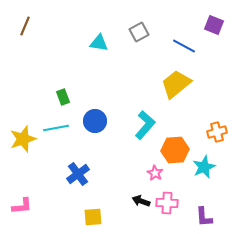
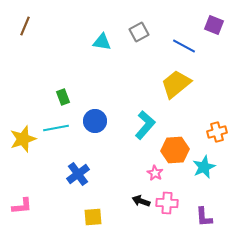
cyan triangle: moved 3 px right, 1 px up
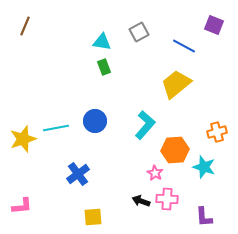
green rectangle: moved 41 px right, 30 px up
cyan star: rotated 30 degrees counterclockwise
pink cross: moved 4 px up
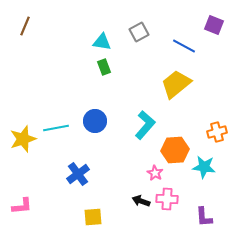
cyan star: rotated 10 degrees counterclockwise
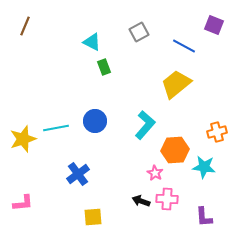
cyan triangle: moved 10 px left; rotated 18 degrees clockwise
pink L-shape: moved 1 px right, 3 px up
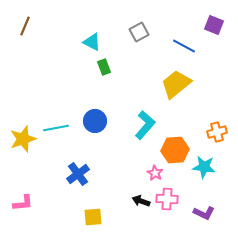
purple L-shape: moved 4 px up; rotated 60 degrees counterclockwise
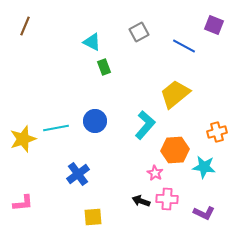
yellow trapezoid: moved 1 px left, 10 px down
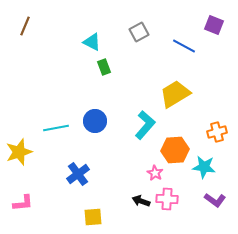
yellow trapezoid: rotated 8 degrees clockwise
yellow star: moved 4 px left, 13 px down
purple L-shape: moved 11 px right, 13 px up; rotated 10 degrees clockwise
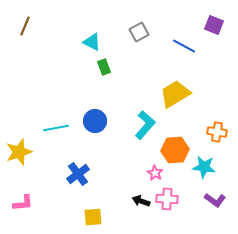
orange cross: rotated 24 degrees clockwise
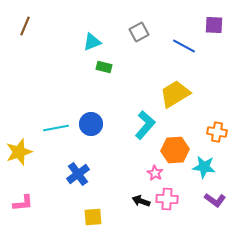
purple square: rotated 18 degrees counterclockwise
cyan triangle: rotated 48 degrees counterclockwise
green rectangle: rotated 56 degrees counterclockwise
blue circle: moved 4 px left, 3 px down
